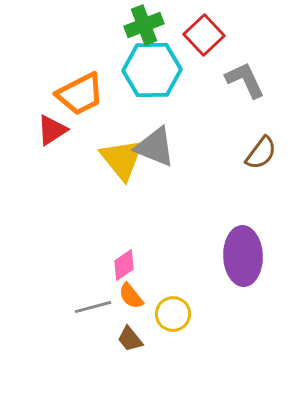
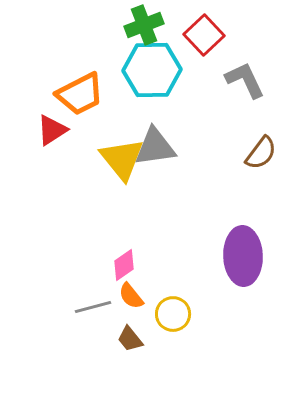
gray triangle: rotated 30 degrees counterclockwise
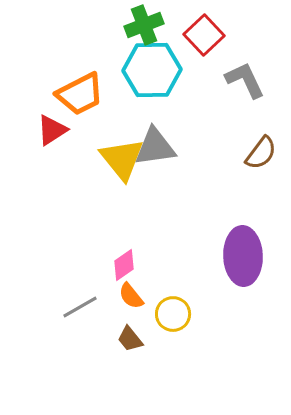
gray line: moved 13 px left; rotated 15 degrees counterclockwise
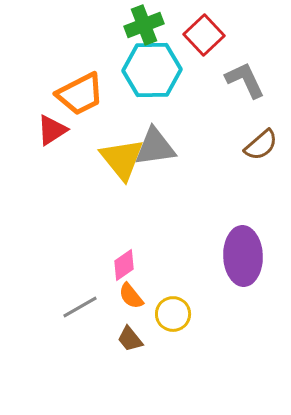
brown semicircle: moved 8 px up; rotated 12 degrees clockwise
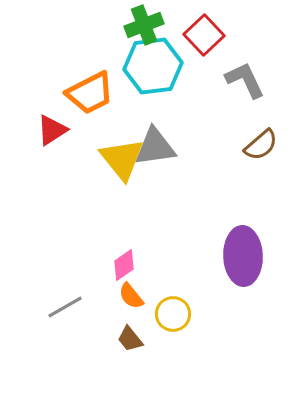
cyan hexagon: moved 1 px right, 4 px up; rotated 6 degrees counterclockwise
orange trapezoid: moved 10 px right, 1 px up
gray line: moved 15 px left
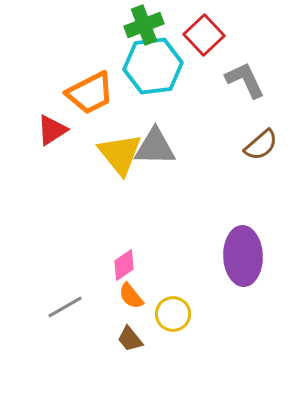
gray triangle: rotated 9 degrees clockwise
yellow triangle: moved 2 px left, 5 px up
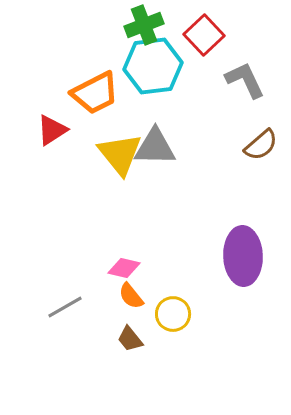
orange trapezoid: moved 5 px right
pink diamond: moved 3 px down; rotated 48 degrees clockwise
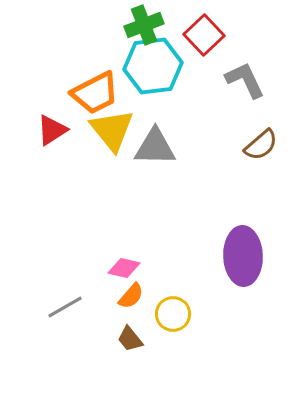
yellow triangle: moved 8 px left, 24 px up
orange semicircle: rotated 100 degrees counterclockwise
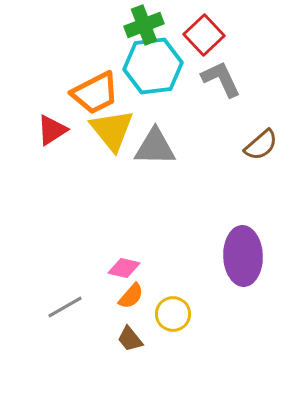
gray L-shape: moved 24 px left, 1 px up
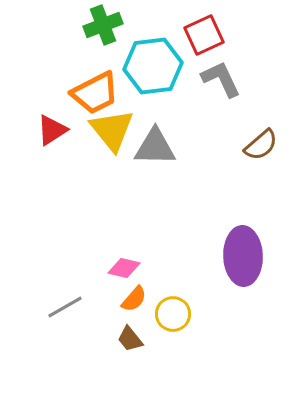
green cross: moved 41 px left
red square: rotated 18 degrees clockwise
orange semicircle: moved 3 px right, 3 px down
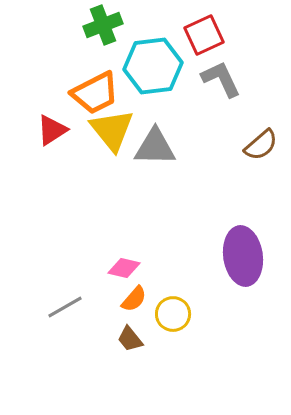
purple ellipse: rotated 6 degrees counterclockwise
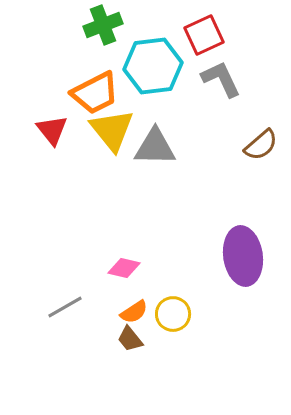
red triangle: rotated 36 degrees counterclockwise
orange semicircle: moved 13 px down; rotated 16 degrees clockwise
